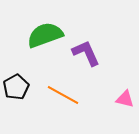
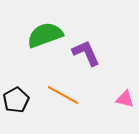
black pentagon: moved 13 px down
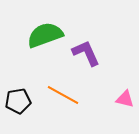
black pentagon: moved 2 px right, 1 px down; rotated 20 degrees clockwise
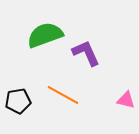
pink triangle: moved 1 px right, 1 px down
